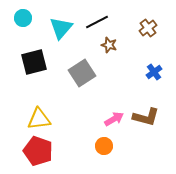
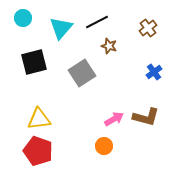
brown star: moved 1 px down
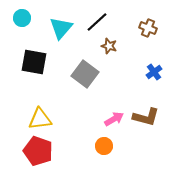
cyan circle: moved 1 px left
black line: rotated 15 degrees counterclockwise
brown cross: rotated 30 degrees counterclockwise
black square: rotated 24 degrees clockwise
gray square: moved 3 px right, 1 px down; rotated 20 degrees counterclockwise
yellow triangle: moved 1 px right
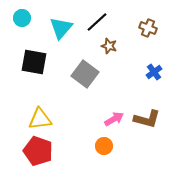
brown L-shape: moved 1 px right, 2 px down
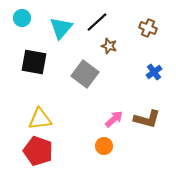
pink arrow: rotated 12 degrees counterclockwise
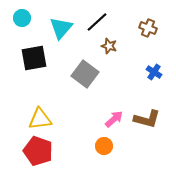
black square: moved 4 px up; rotated 20 degrees counterclockwise
blue cross: rotated 21 degrees counterclockwise
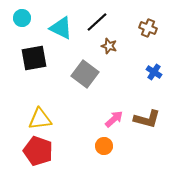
cyan triangle: rotated 45 degrees counterclockwise
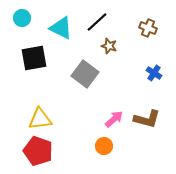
blue cross: moved 1 px down
